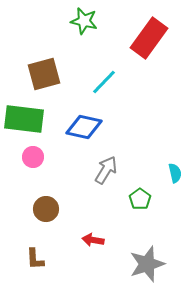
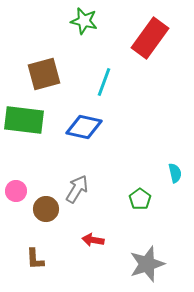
red rectangle: moved 1 px right
cyan line: rotated 24 degrees counterclockwise
green rectangle: moved 1 px down
pink circle: moved 17 px left, 34 px down
gray arrow: moved 29 px left, 19 px down
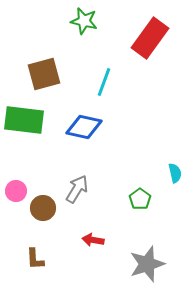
brown circle: moved 3 px left, 1 px up
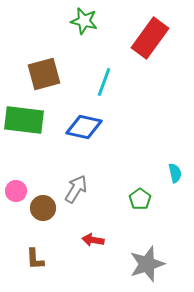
gray arrow: moved 1 px left
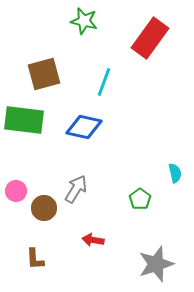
brown circle: moved 1 px right
gray star: moved 9 px right
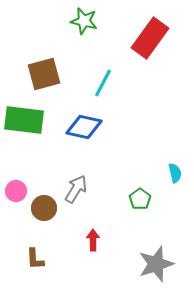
cyan line: moved 1 px left, 1 px down; rotated 8 degrees clockwise
red arrow: rotated 80 degrees clockwise
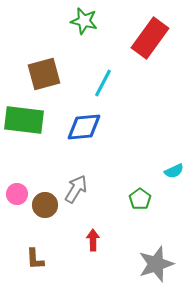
blue diamond: rotated 18 degrees counterclockwise
cyan semicircle: moved 1 px left, 2 px up; rotated 78 degrees clockwise
pink circle: moved 1 px right, 3 px down
brown circle: moved 1 px right, 3 px up
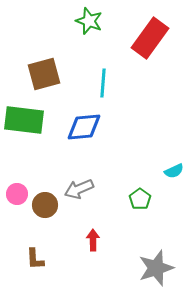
green star: moved 5 px right; rotated 8 degrees clockwise
cyan line: rotated 24 degrees counterclockwise
gray arrow: moved 3 px right; rotated 144 degrees counterclockwise
gray star: moved 4 px down
